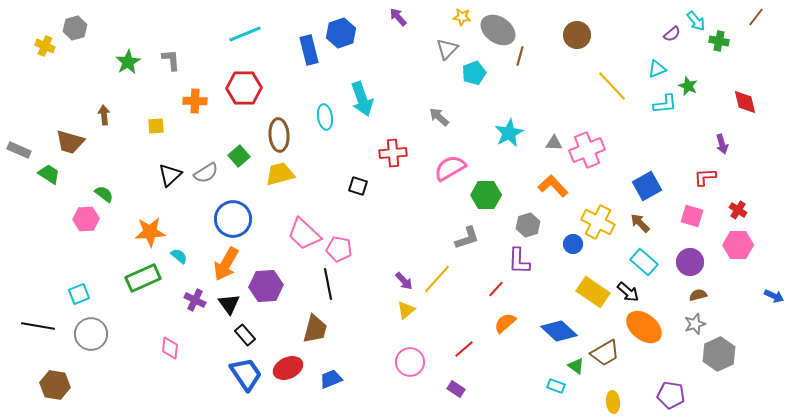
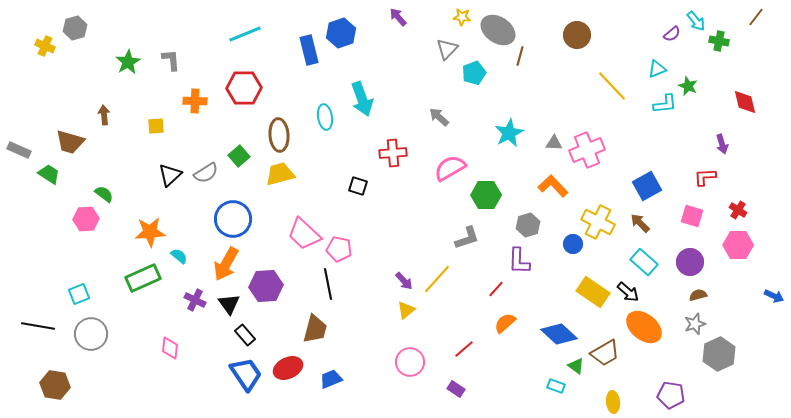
blue diamond at (559, 331): moved 3 px down
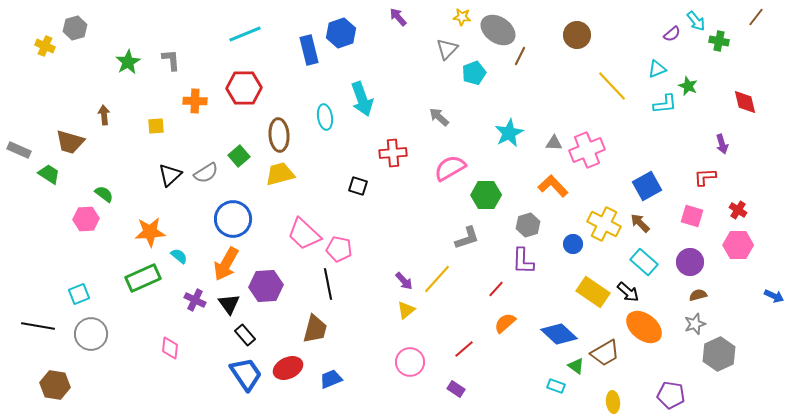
brown line at (520, 56): rotated 12 degrees clockwise
yellow cross at (598, 222): moved 6 px right, 2 px down
purple L-shape at (519, 261): moved 4 px right
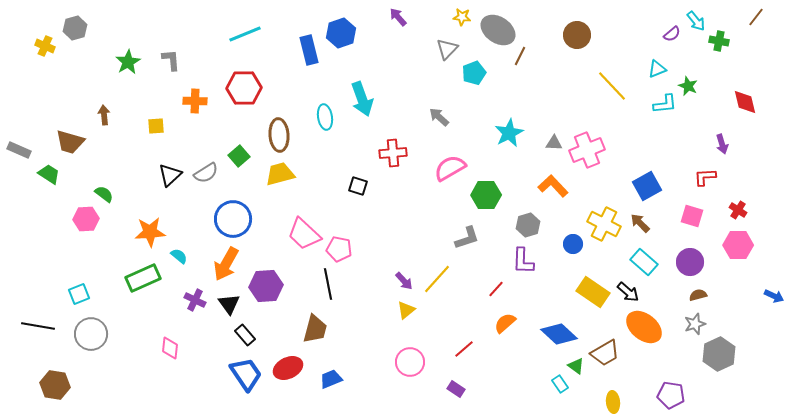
cyan rectangle at (556, 386): moved 4 px right, 2 px up; rotated 36 degrees clockwise
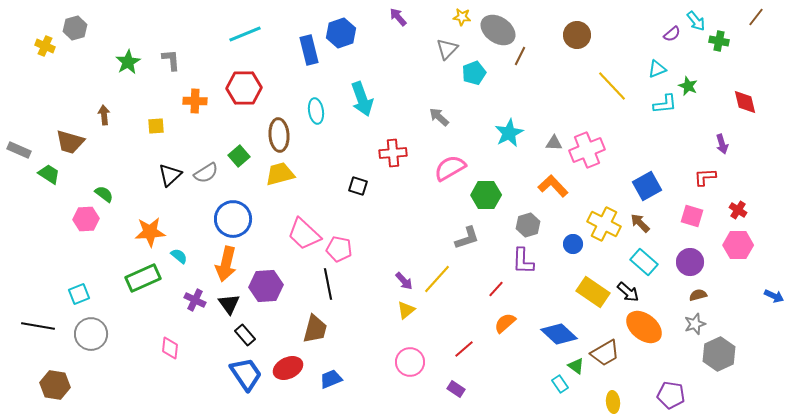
cyan ellipse at (325, 117): moved 9 px left, 6 px up
orange arrow at (226, 264): rotated 16 degrees counterclockwise
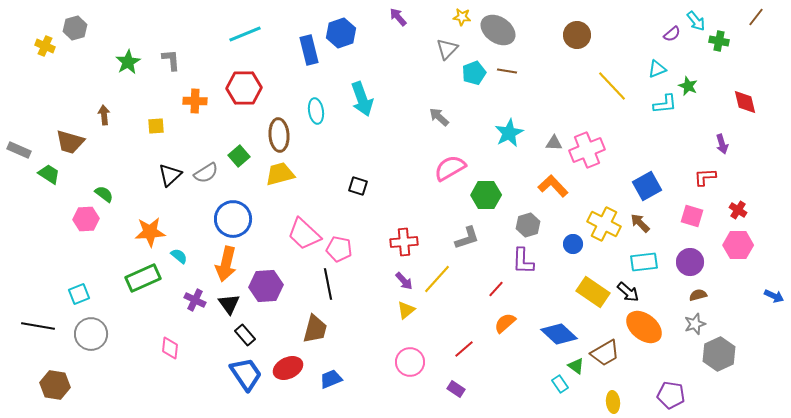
brown line at (520, 56): moved 13 px left, 15 px down; rotated 72 degrees clockwise
red cross at (393, 153): moved 11 px right, 89 px down
cyan rectangle at (644, 262): rotated 48 degrees counterclockwise
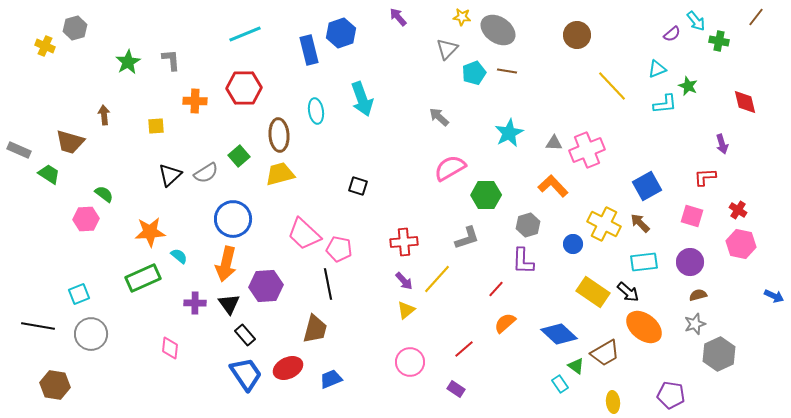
pink hexagon at (738, 245): moved 3 px right, 1 px up; rotated 12 degrees clockwise
purple cross at (195, 300): moved 3 px down; rotated 25 degrees counterclockwise
